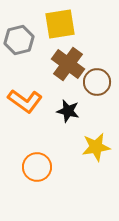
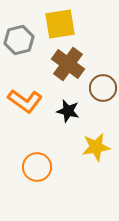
brown circle: moved 6 px right, 6 px down
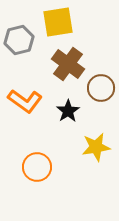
yellow square: moved 2 px left, 2 px up
brown circle: moved 2 px left
black star: rotated 25 degrees clockwise
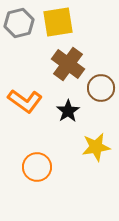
gray hexagon: moved 17 px up
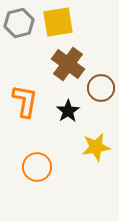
orange L-shape: rotated 116 degrees counterclockwise
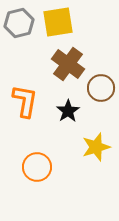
yellow star: rotated 8 degrees counterclockwise
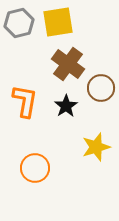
black star: moved 2 px left, 5 px up
orange circle: moved 2 px left, 1 px down
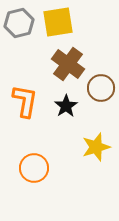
orange circle: moved 1 px left
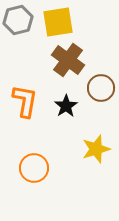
gray hexagon: moved 1 px left, 3 px up
brown cross: moved 4 px up
yellow star: moved 2 px down
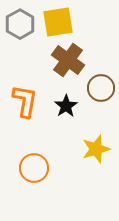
gray hexagon: moved 2 px right, 4 px down; rotated 16 degrees counterclockwise
